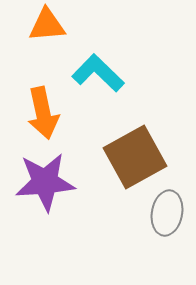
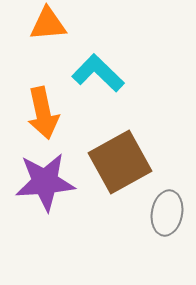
orange triangle: moved 1 px right, 1 px up
brown square: moved 15 px left, 5 px down
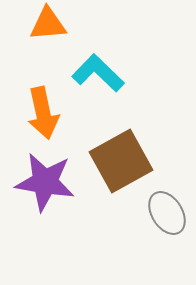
brown square: moved 1 px right, 1 px up
purple star: rotated 14 degrees clockwise
gray ellipse: rotated 42 degrees counterclockwise
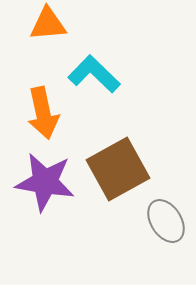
cyan L-shape: moved 4 px left, 1 px down
brown square: moved 3 px left, 8 px down
gray ellipse: moved 1 px left, 8 px down
